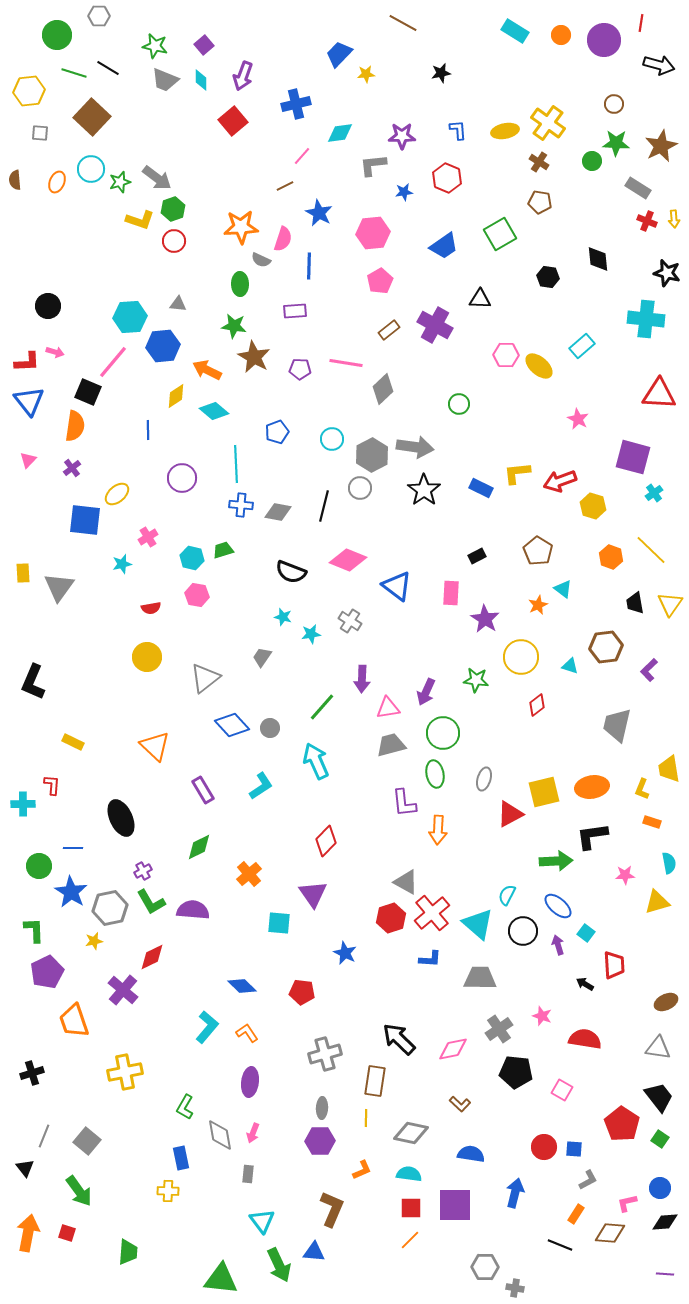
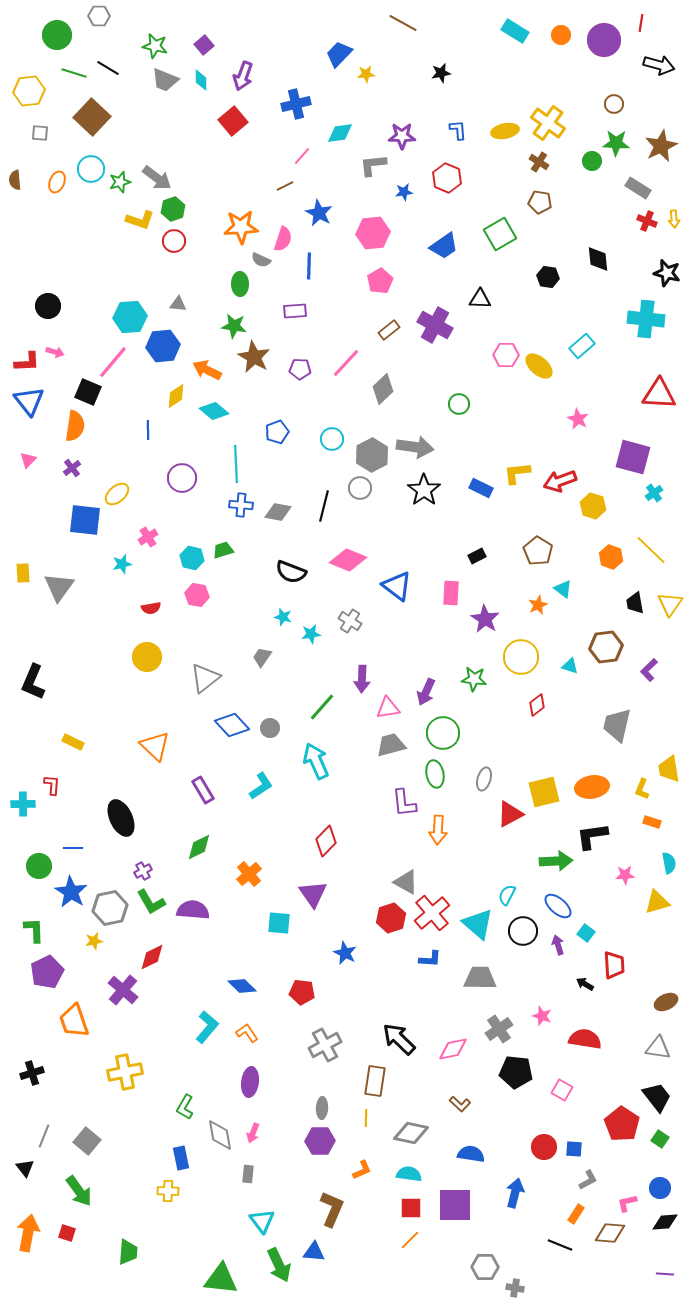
pink line at (346, 363): rotated 56 degrees counterclockwise
green star at (476, 680): moved 2 px left, 1 px up
gray cross at (325, 1054): moved 9 px up; rotated 12 degrees counterclockwise
black trapezoid at (659, 1097): moved 2 px left
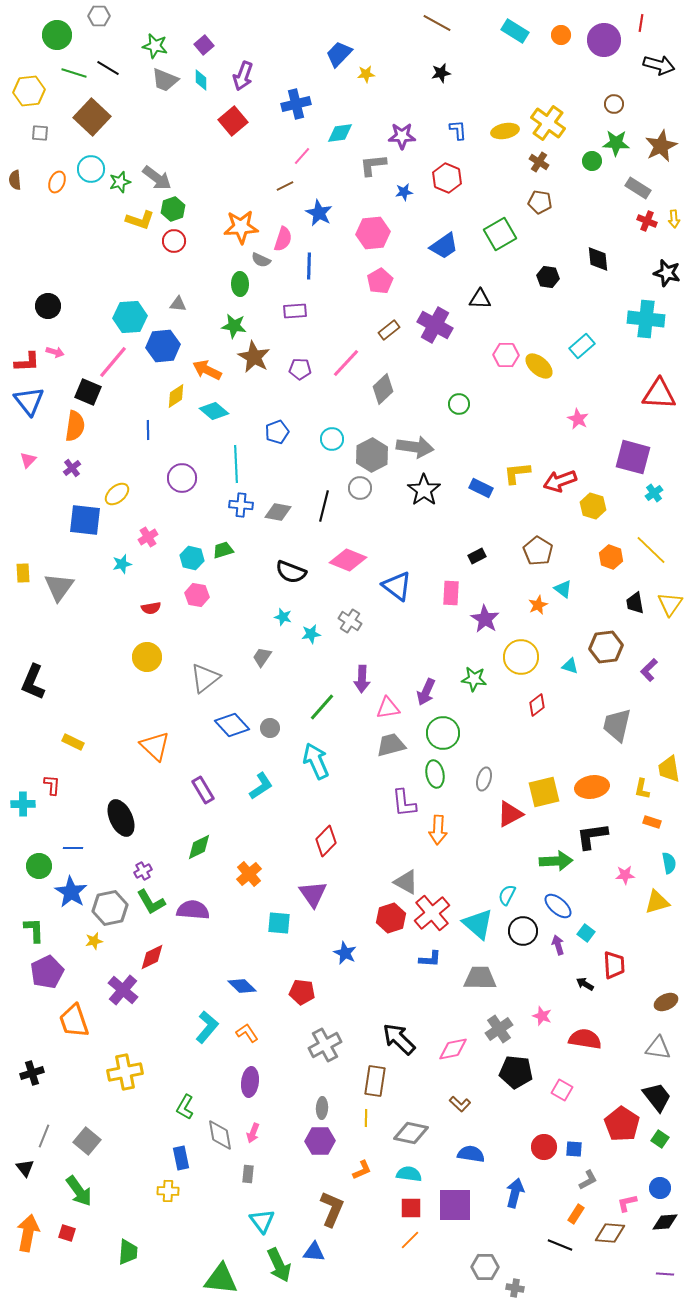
brown line at (403, 23): moved 34 px right
yellow L-shape at (642, 789): rotated 10 degrees counterclockwise
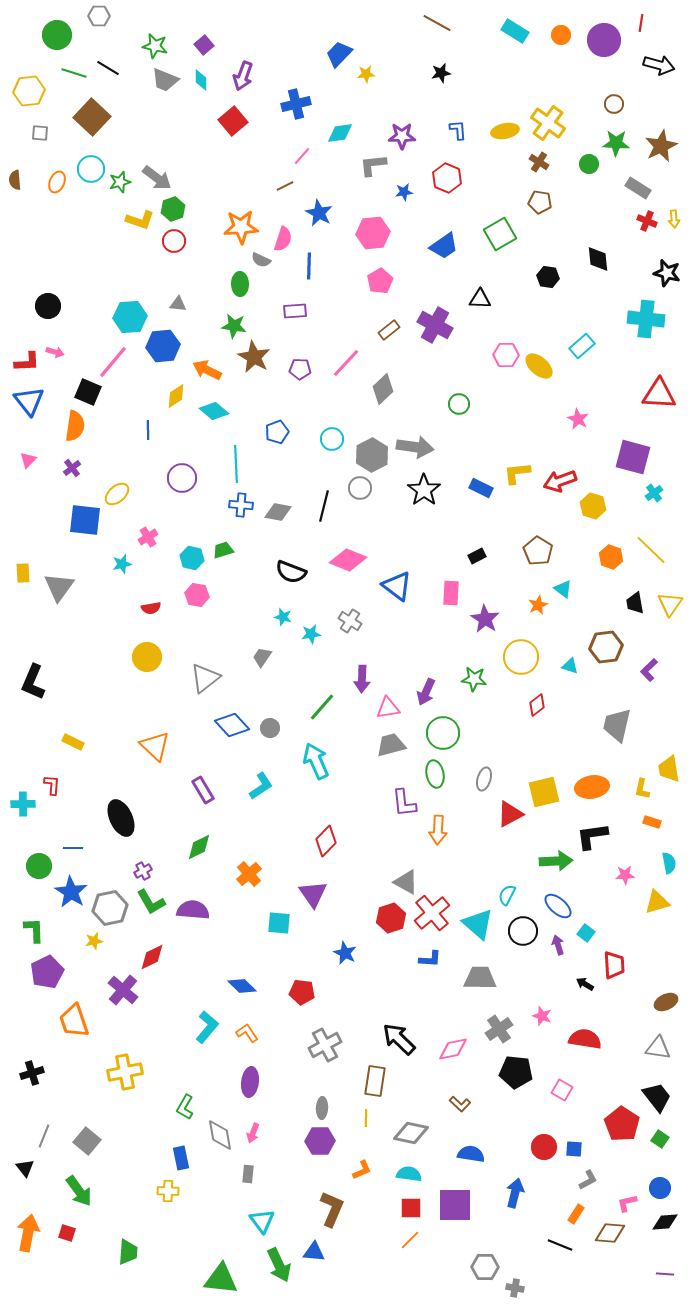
green circle at (592, 161): moved 3 px left, 3 px down
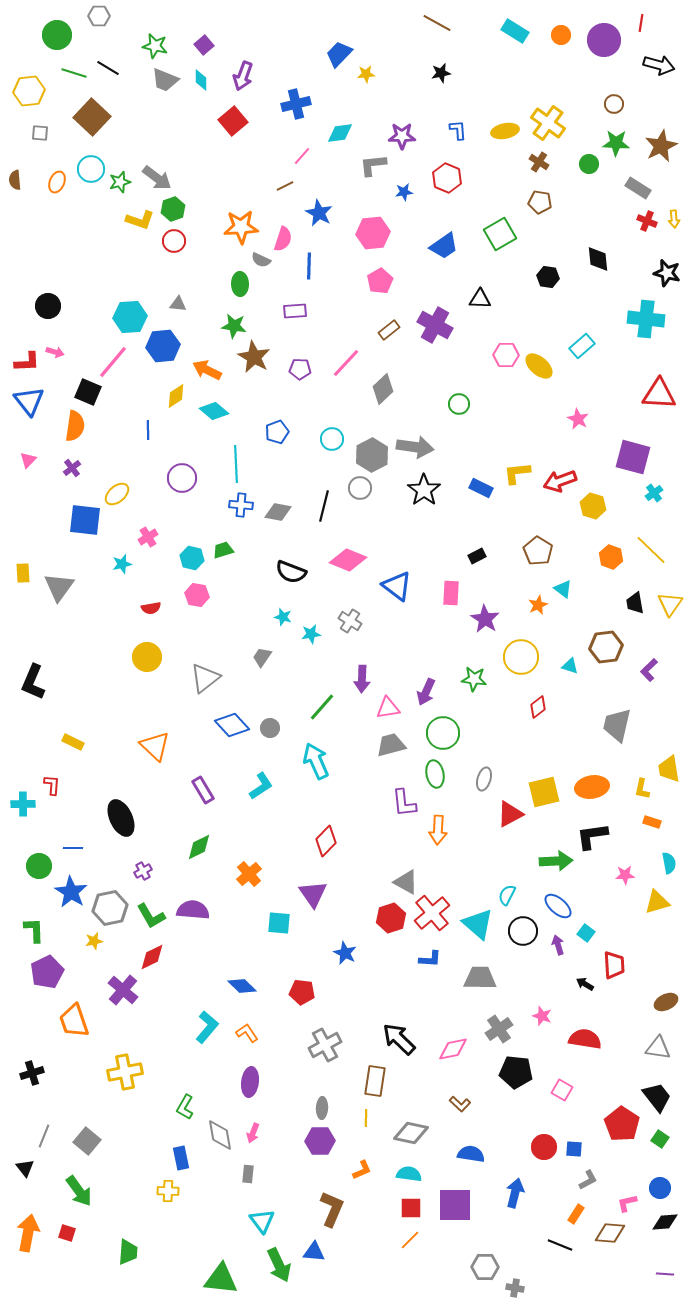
red diamond at (537, 705): moved 1 px right, 2 px down
green L-shape at (151, 902): moved 14 px down
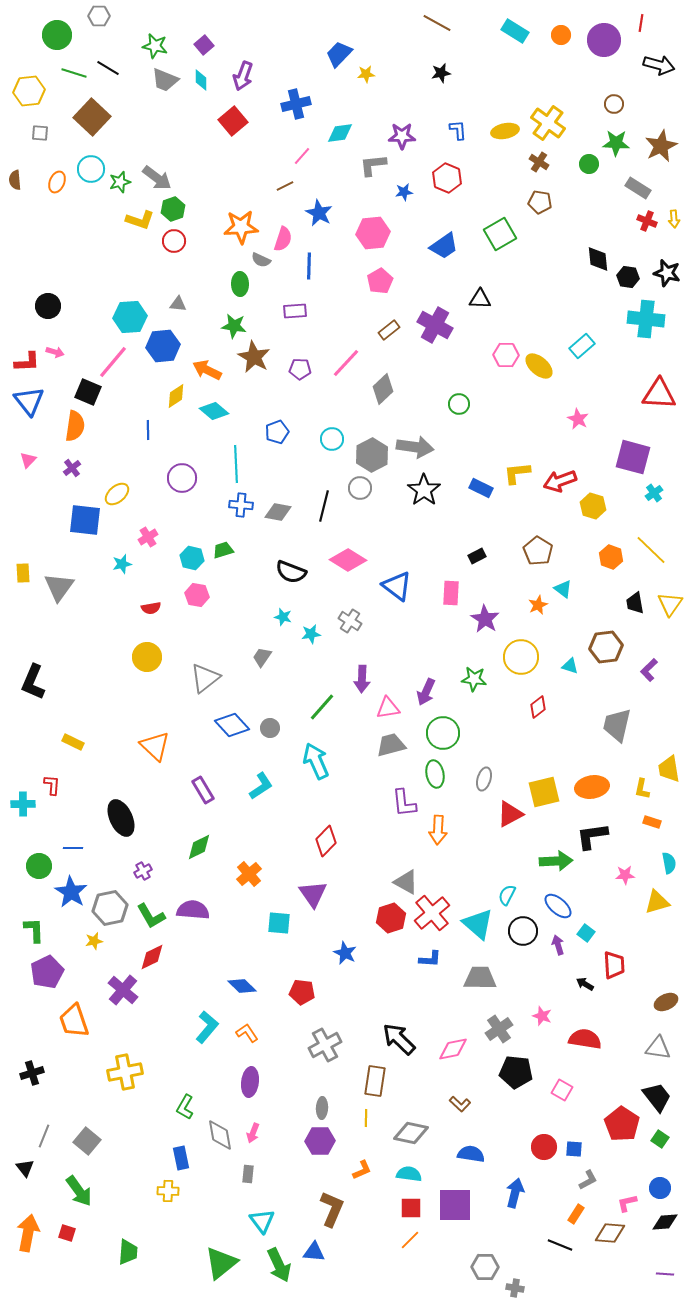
black hexagon at (548, 277): moved 80 px right
pink diamond at (348, 560): rotated 9 degrees clockwise
green triangle at (221, 1279): moved 16 px up; rotated 45 degrees counterclockwise
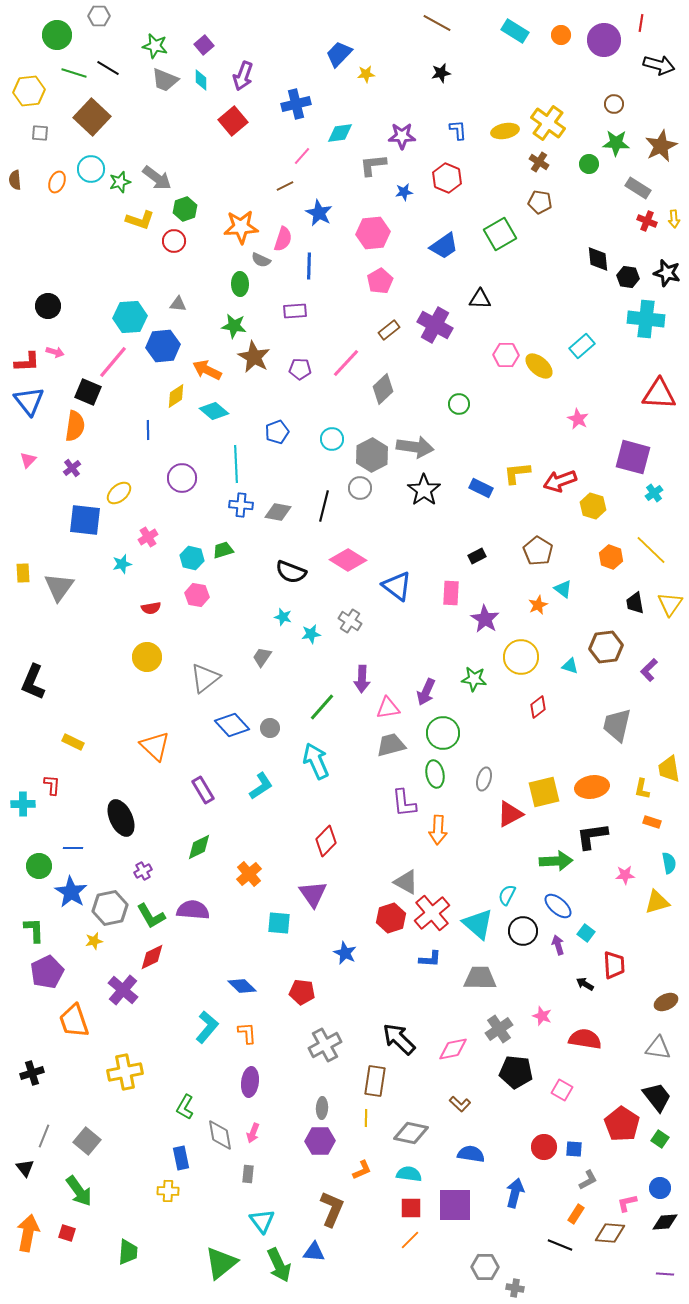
green hexagon at (173, 209): moved 12 px right
yellow ellipse at (117, 494): moved 2 px right, 1 px up
orange L-shape at (247, 1033): rotated 30 degrees clockwise
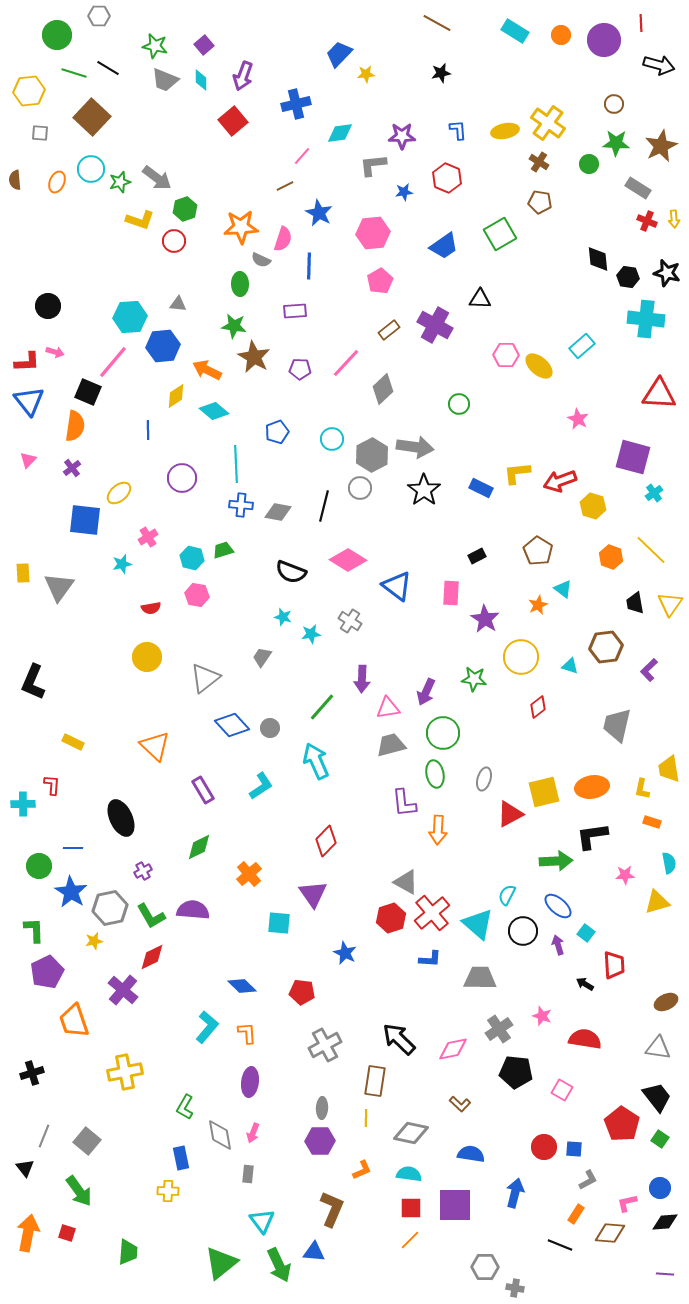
red line at (641, 23): rotated 12 degrees counterclockwise
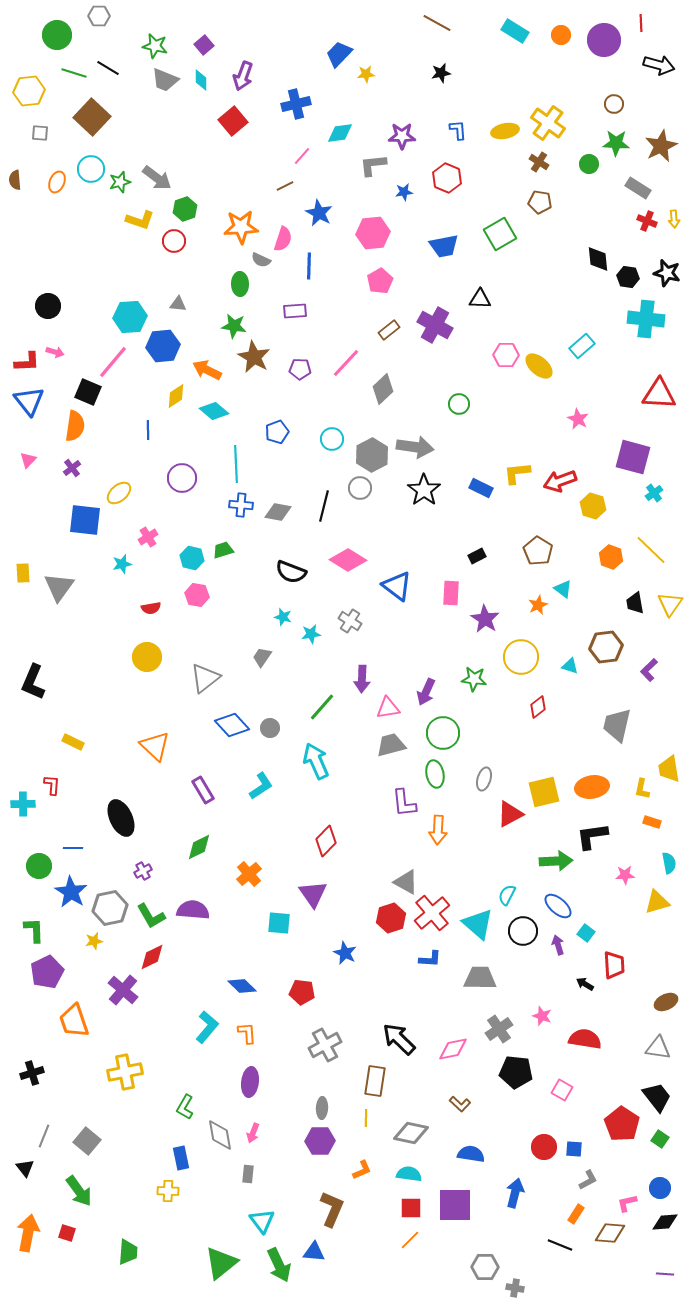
blue trapezoid at (444, 246): rotated 24 degrees clockwise
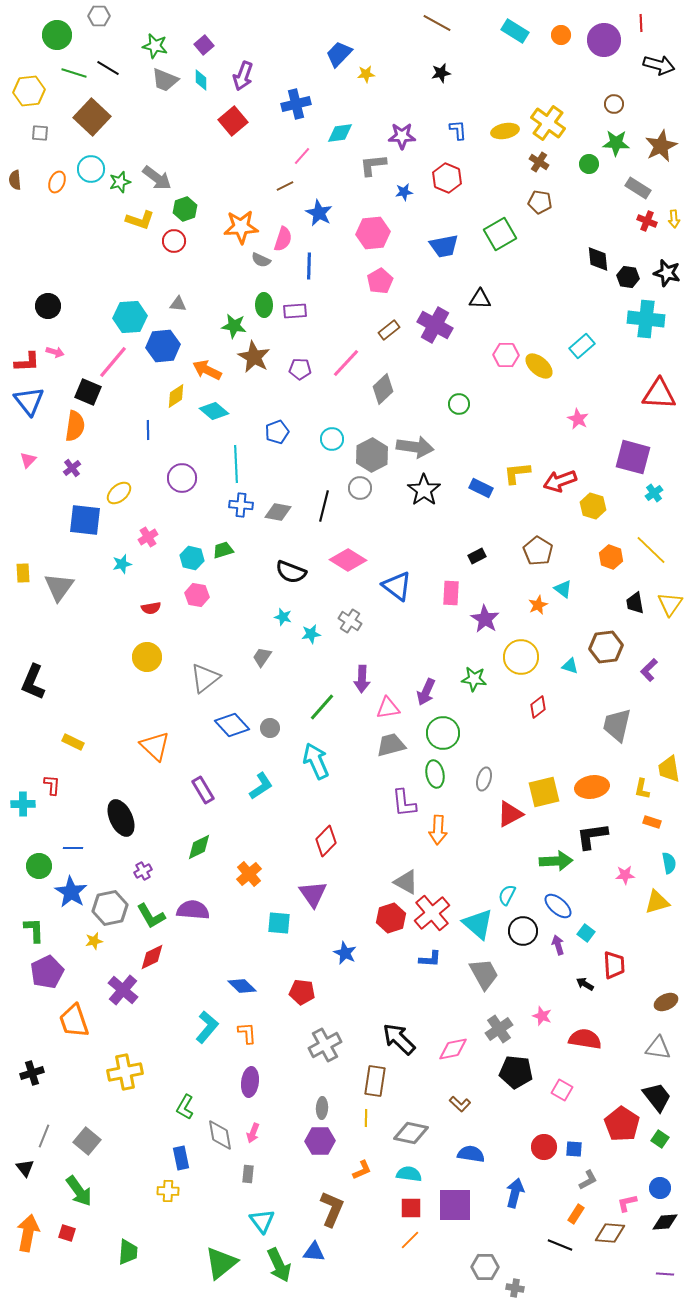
green ellipse at (240, 284): moved 24 px right, 21 px down
gray trapezoid at (480, 978): moved 4 px right, 4 px up; rotated 60 degrees clockwise
